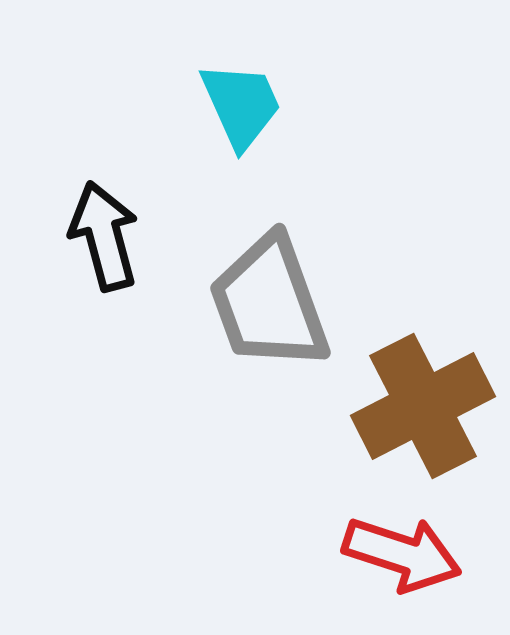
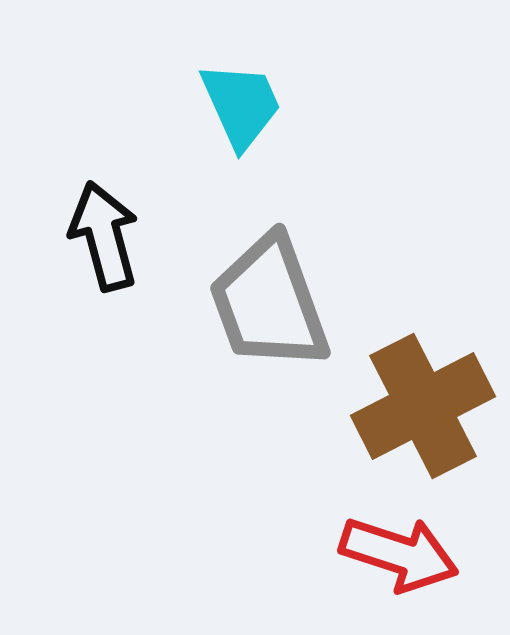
red arrow: moved 3 px left
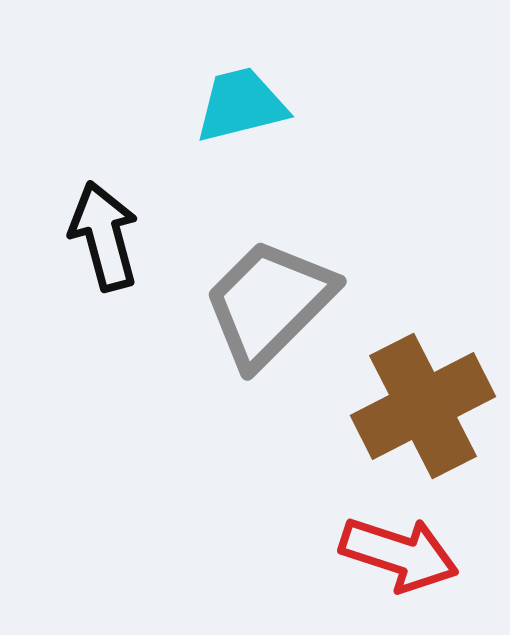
cyan trapezoid: rotated 80 degrees counterclockwise
gray trapezoid: rotated 65 degrees clockwise
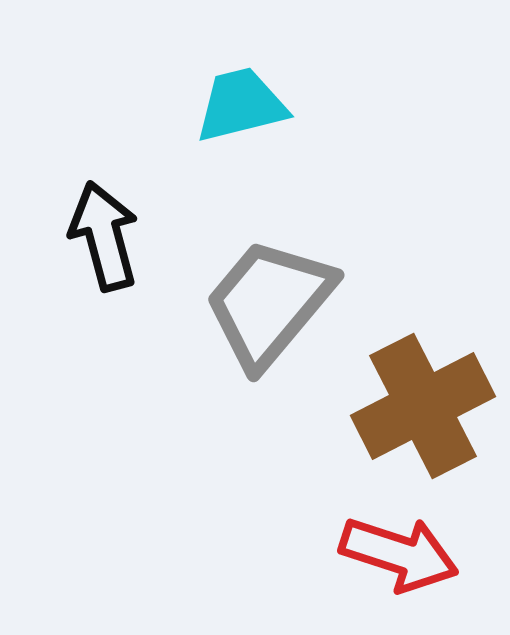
gray trapezoid: rotated 5 degrees counterclockwise
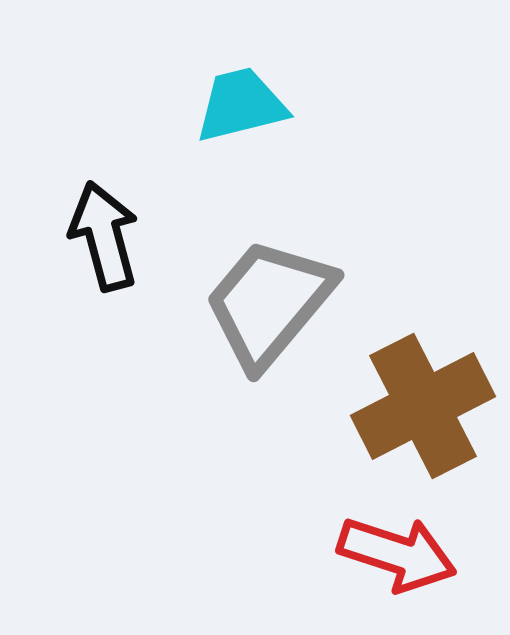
red arrow: moved 2 px left
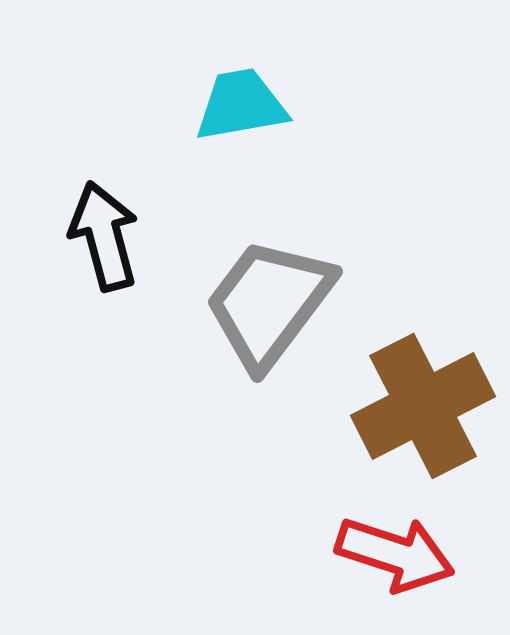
cyan trapezoid: rotated 4 degrees clockwise
gray trapezoid: rotated 3 degrees counterclockwise
red arrow: moved 2 px left
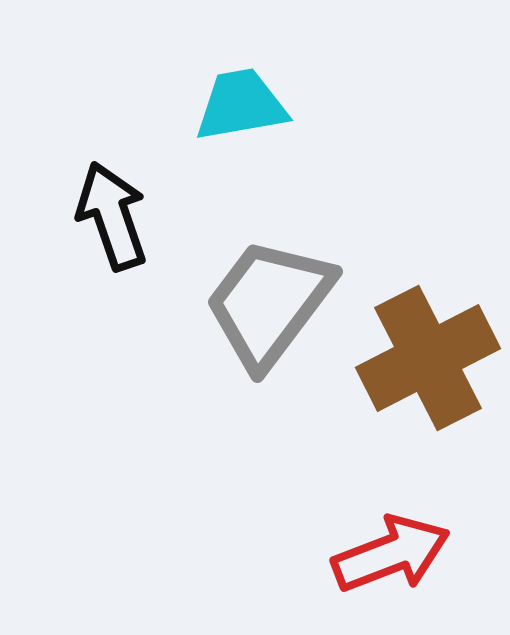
black arrow: moved 8 px right, 20 px up; rotated 4 degrees counterclockwise
brown cross: moved 5 px right, 48 px up
red arrow: moved 4 px left; rotated 39 degrees counterclockwise
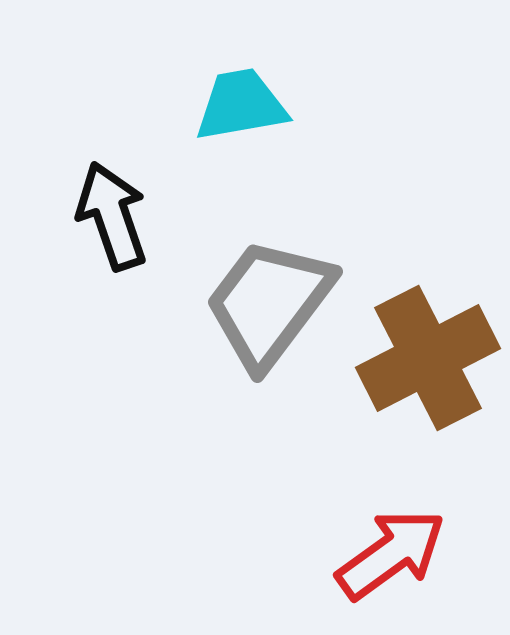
red arrow: rotated 15 degrees counterclockwise
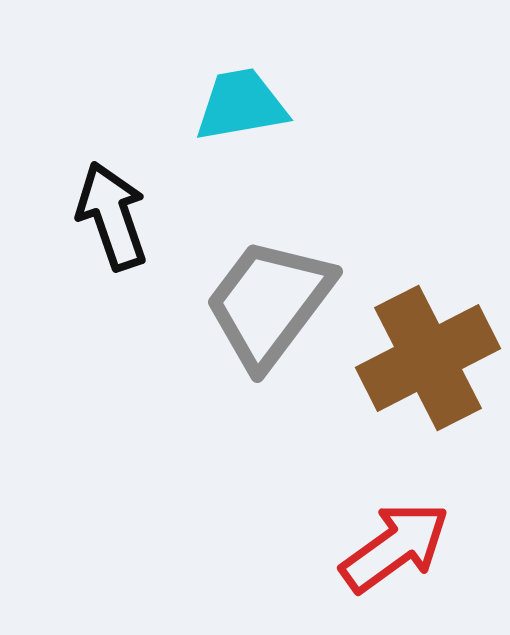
red arrow: moved 4 px right, 7 px up
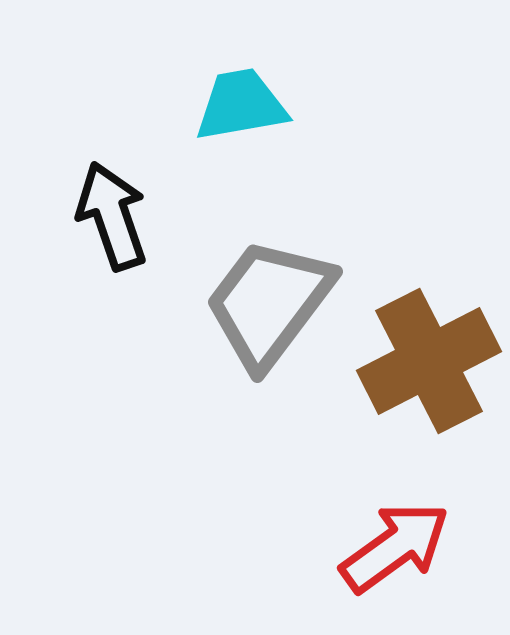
brown cross: moved 1 px right, 3 px down
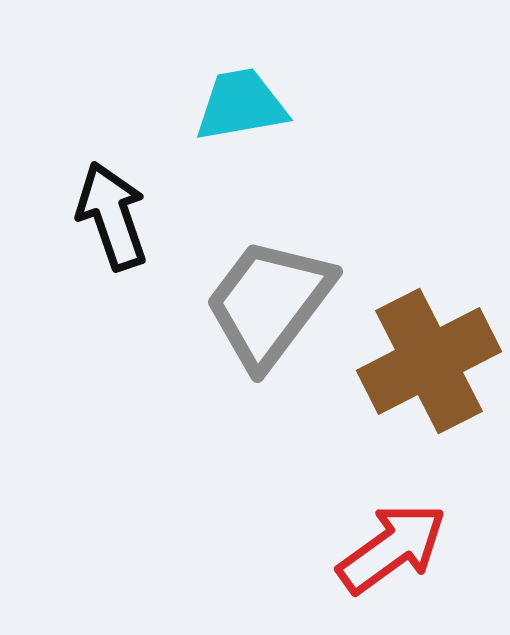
red arrow: moved 3 px left, 1 px down
